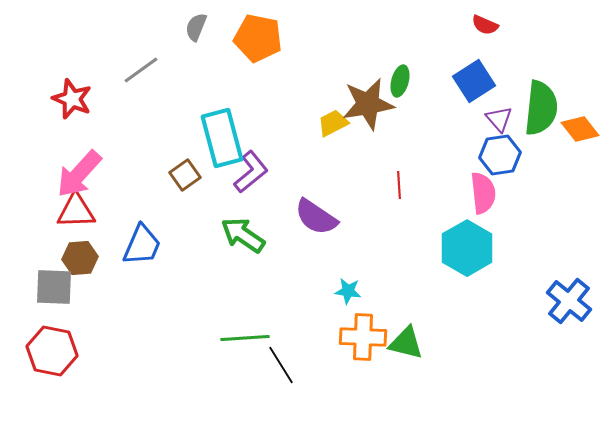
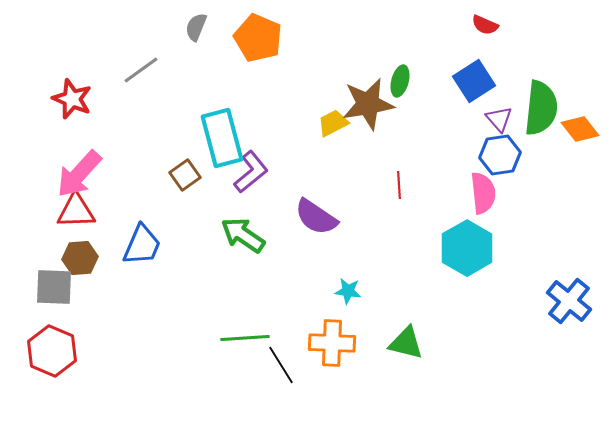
orange pentagon: rotated 12 degrees clockwise
orange cross: moved 31 px left, 6 px down
red hexagon: rotated 12 degrees clockwise
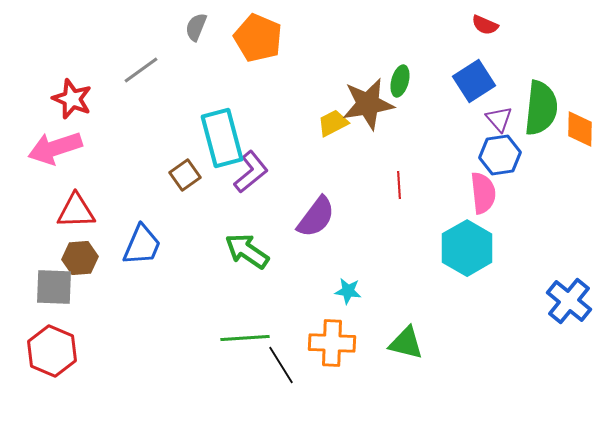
orange diamond: rotated 39 degrees clockwise
pink arrow: moved 24 px left, 26 px up; rotated 30 degrees clockwise
purple semicircle: rotated 87 degrees counterclockwise
green arrow: moved 4 px right, 16 px down
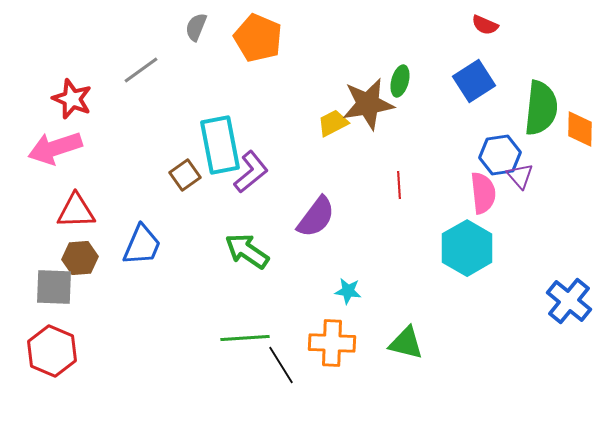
purple triangle: moved 21 px right, 57 px down
cyan rectangle: moved 2 px left, 7 px down; rotated 4 degrees clockwise
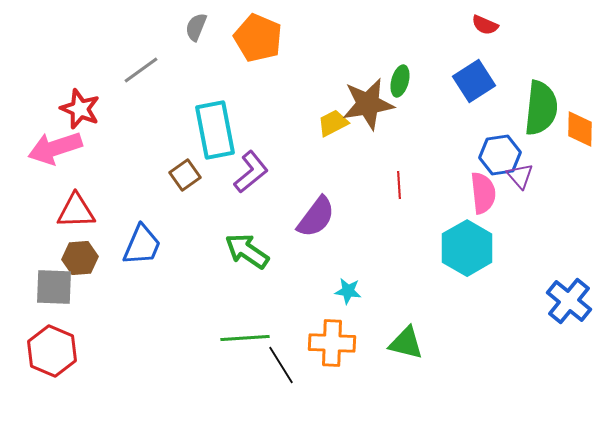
red star: moved 8 px right, 10 px down
cyan rectangle: moved 5 px left, 15 px up
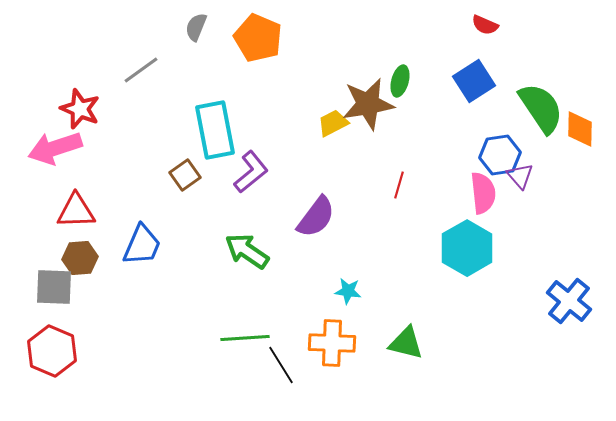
green semicircle: rotated 40 degrees counterclockwise
red line: rotated 20 degrees clockwise
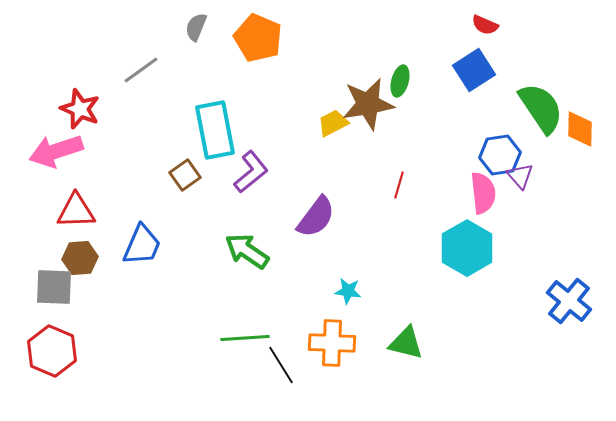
blue square: moved 11 px up
pink arrow: moved 1 px right, 3 px down
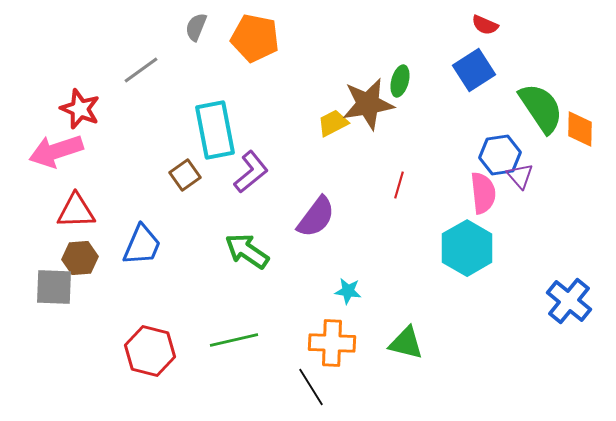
orange pentagon: moved 3 px left; rotated 12 degrees counterclockwise
green line: moved 11 px left, 2 px down; rotated 9 degrees counterclockwise
red hexagon: moved 98 px right; rotated 9 degrees counterclockwise
black line: moved 30 px right, 22 px down
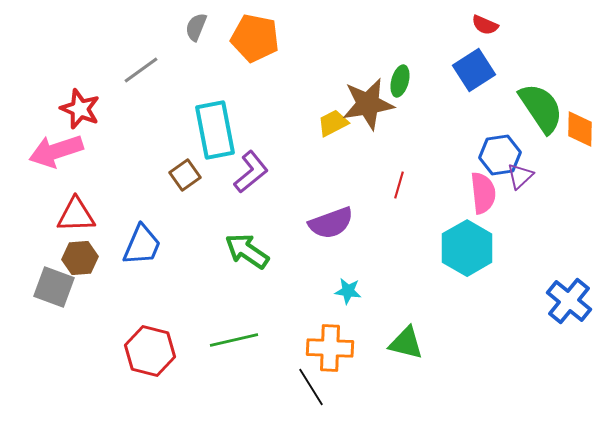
purple triangle: rotated 28 degrees clockwise
red triangle: moved 4 px down
purple semicircle: moved 15 px right, 6 px down; rotated 33 degrees clockwise
gray square: rotated 18 degrees clockwise
orange cross: moved 2 px left, 5 px down
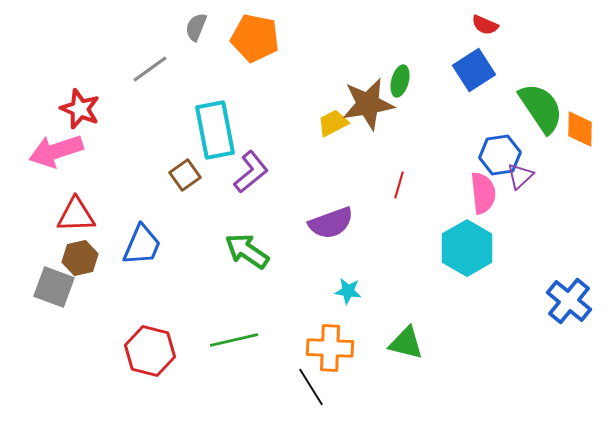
gray line: moved 9 px right, 1 px up
brown hexagon: rotated 8 degrees counterclockwise
